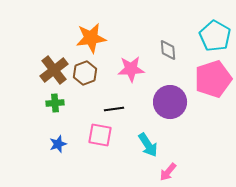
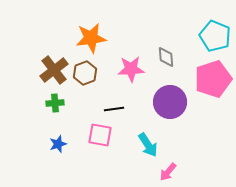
cyan pentagon: rotated 8 degrees counterclockwise
gray diamond: moved 2 px left, 7 px down
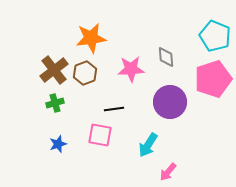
green cross: rotated 12 degrees counterclockwise
cyan arrow: rotated 65 degrees clockwise
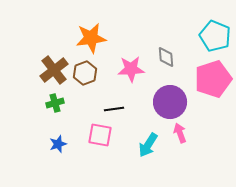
pink arrow: moved 12 px right, 39 px up; rotated 120 degrees clockwise
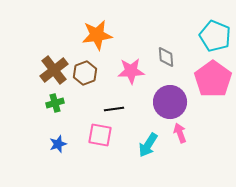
orange star: moved 6 px right, 3 px up
pink star: moved 2 px down
pink pentagon: rotated 18 degrees counterclockwise
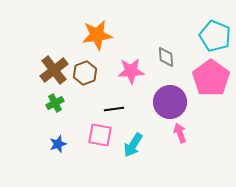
pink pentagon: moved 2 px left, 1 px up
green cross: rotated 12 degrees counterclockwise
cyan arrow: moved 15 px left
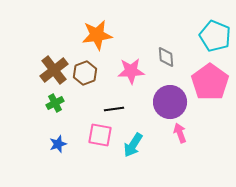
pink pentagon: moved 1 px left, 4 px down
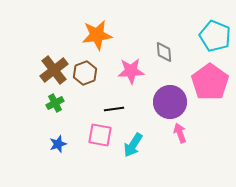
gray diamond: moved 2 px left, 5 px up
